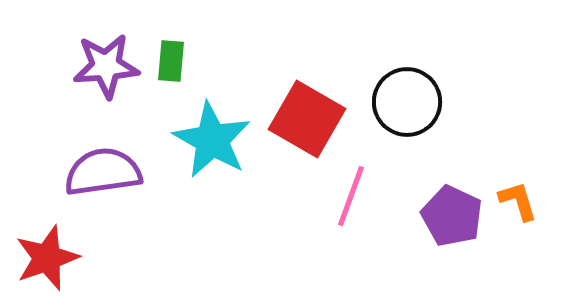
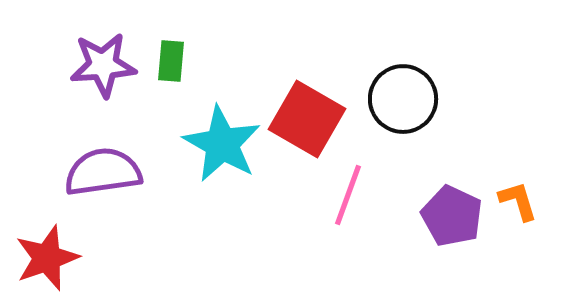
purple star: moved 3 px left, 1 px up
black circle: moved 4 px left, 3 px up
cyan star: moved 10 px right, 4 px down
pink line: moved 3 px left, 1 px up
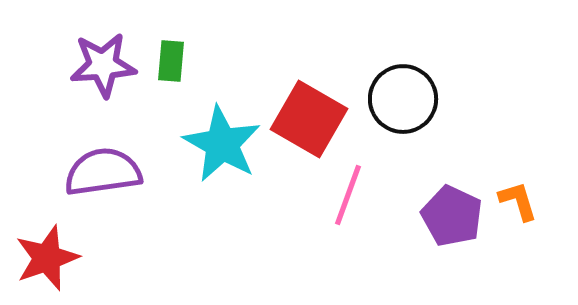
red square: moved 2 px right
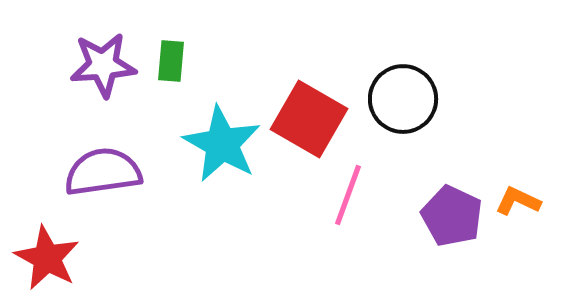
orange L-shape: rotated 48 degrees counterclockwise
red star: rotated 24 degrees counterclockwise
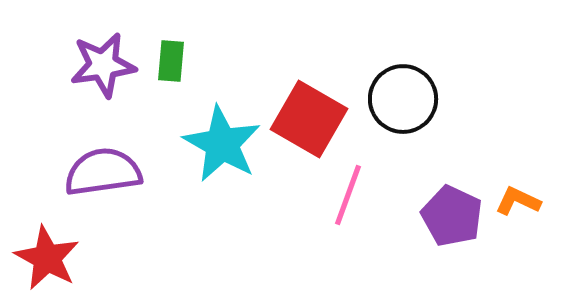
purple star: rotated 4 degrees counterclockwise
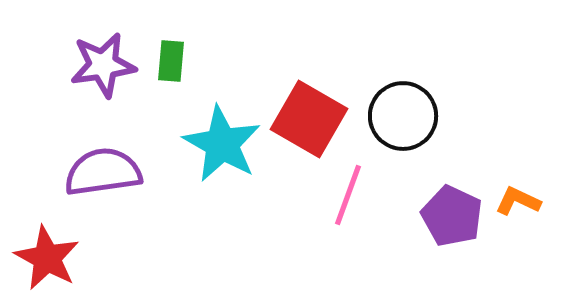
black circle: moved 17 px down
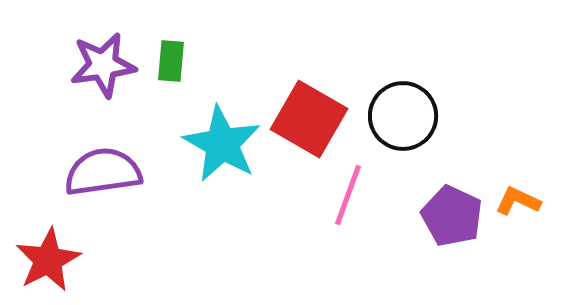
red star: moved 1 px right, 2 px down; rotated 16 degrees clockwise
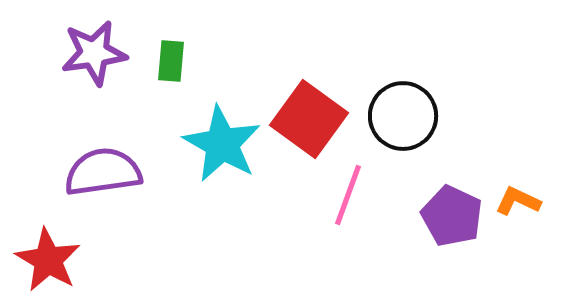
purple star: moved 9 px left, 12 px up
red square: rotated 6 degrees clockwise
red star: rotated 14 degrees counterclockwise
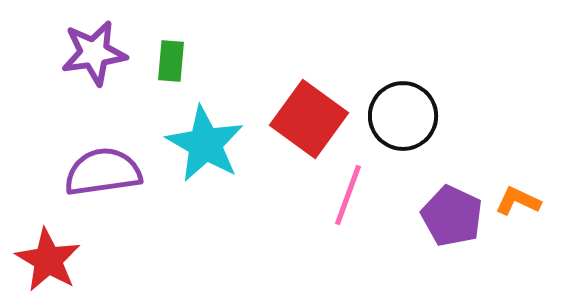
cyan star: moved 17 px left
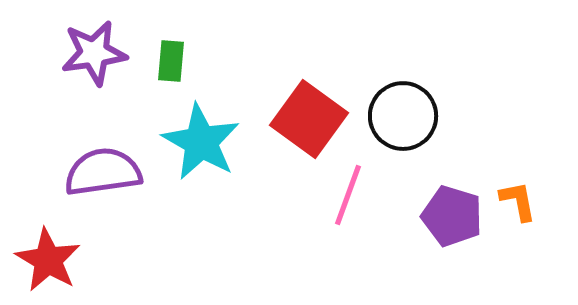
cyan star: moved 4 px left, 2 px up
orange L-shape: rotated 54 degrees clockwise
purple pentagon: rotated 8 degrees counterclockwise
